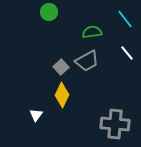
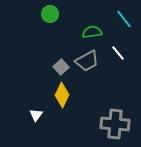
green circle: moved 1 px right, 2 px down
cyan line: moved 1 px left
white line: moved 9 px left
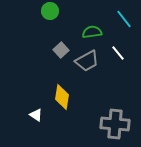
green circle: moved 3 px up
gray square: moved 17 px up
yellow diamond: moved 2 px down; rotated 15 degrees counterclockwise
white triangle: rotated 32 degrees counterclockwise
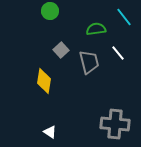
cyan line: moved 2 px up
green semicircle: moved 4 px right, 3 px up
gray trapezoid: moved 2 px right, 1 px down; rotated 75 degrees counterclockwise
yellow diamond: moved 18 px left, 16 px up
white triangle: moved 14 px right, 17 px down
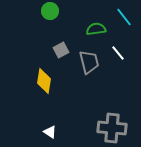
gray square: rotated 14 degrees clockwise
gray cross: moved 3 px left, 4 px down
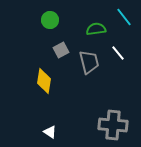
green circle: moved 9 px down
gray cross: moved 1 px right, 3 px up
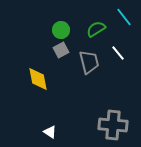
green circle: moved 11 px right, 10 px down
green semicircle: rotated 24 degrees counterclockwise
yellow diamond: moved 6 px left, 2 px up; rotated 20 degrees counterclockwise
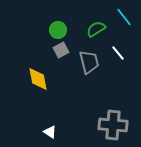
green circle: moved 3 px left
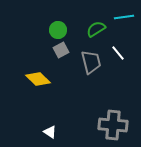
cyan line: rotated 60 degrees counterclockwise
gray trapezoid: moved 2 px right
yellow diamond: rotated 35 degrees counterclockwise
